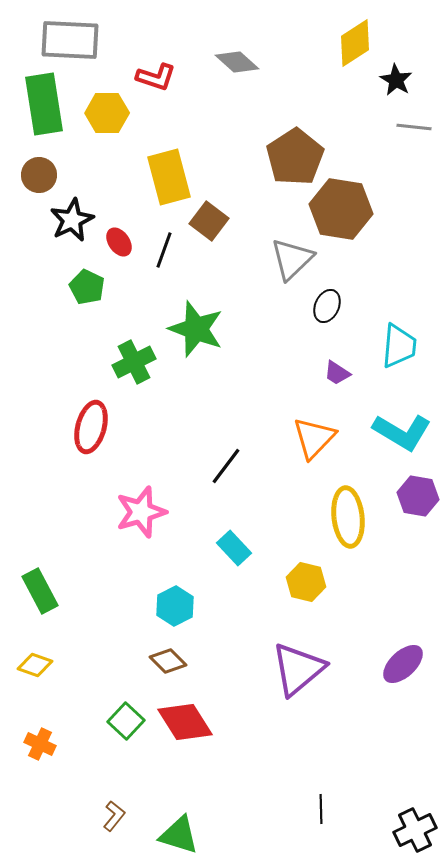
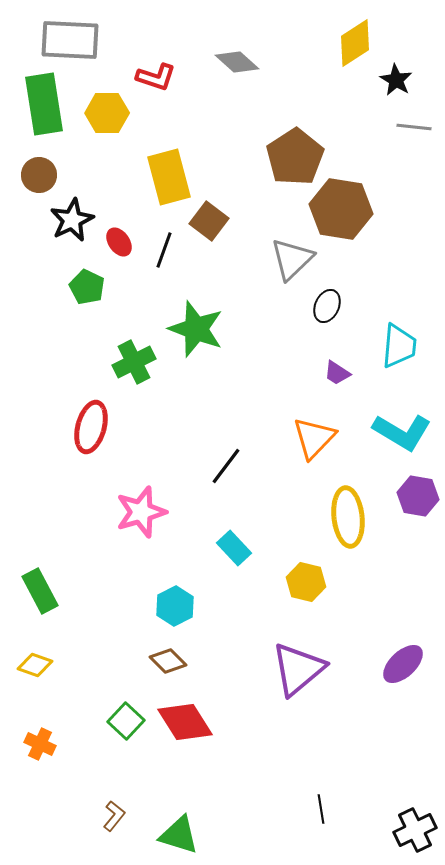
black line at (321, 809): rotated 8 degrees counterclockwise
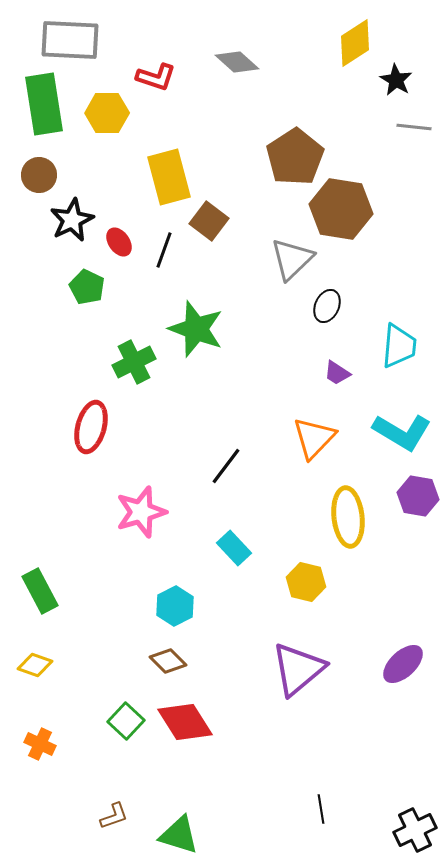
brown L-shape at (114, 816): rotated 32 degrees clockwise
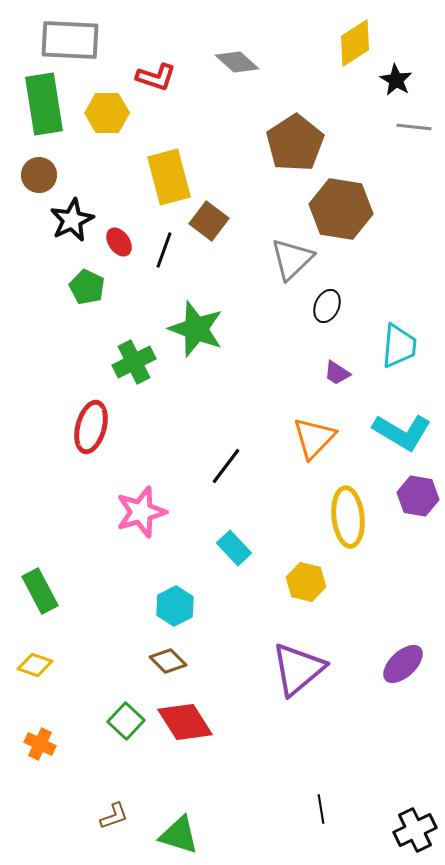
brown pentagon at (295, 157): moved 14 px up
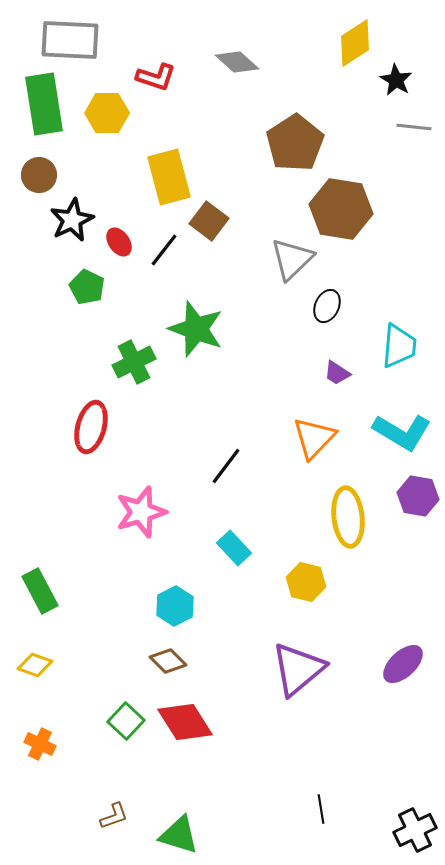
black line at (164, 250): rotated 18 degrees clockwise
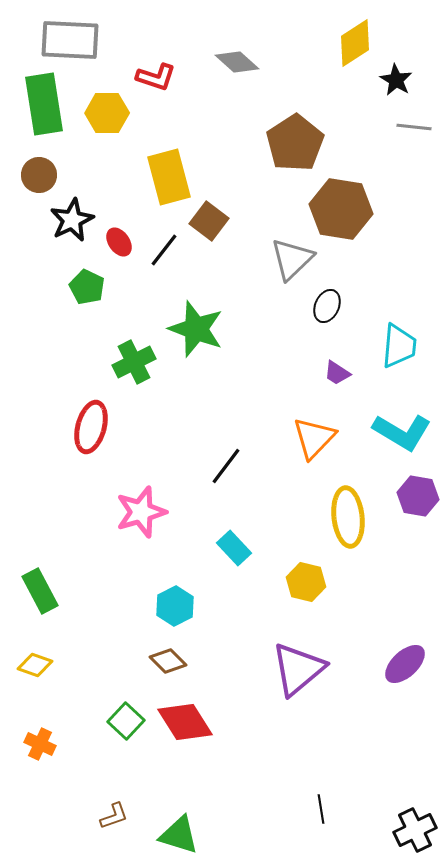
purple ellipse at (403, 664): moved 2 px right
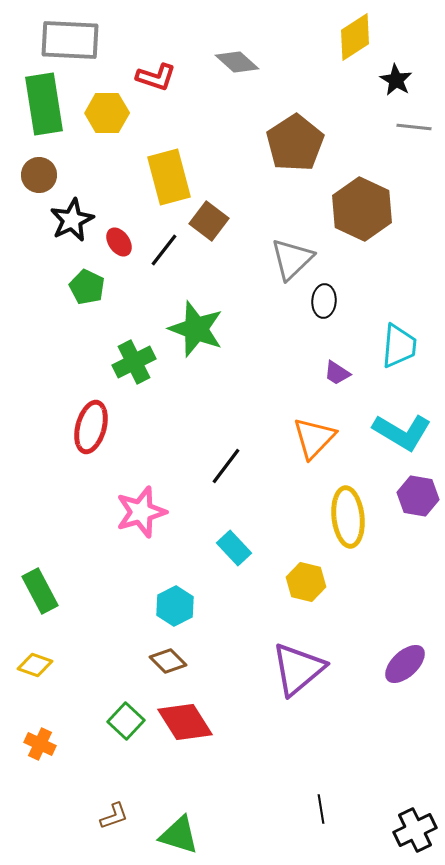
yellow diamond at (355, 43): moved 6 px up
brown hexagon at (341, 209): moved 21 px right; rotated 16 degrees clockwise
black ellipse at (327, 306): moved 3 px left, 5 px up; rotated 20 degrees counterclockwise
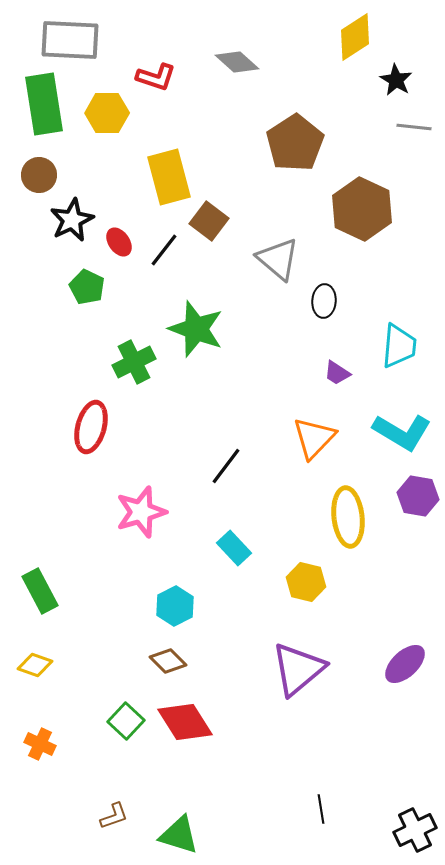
gray triangle at (292, 259): moved 14 px left; rotated 36 degrees counterclockwise
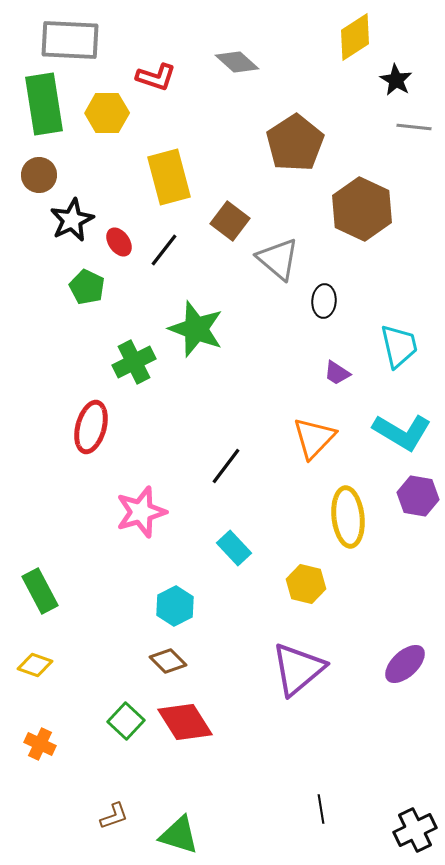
brown square at (209, 221): moved 21 px right
cyan trapezoid at (399, 346): rotated 18 degrees counterclockwise
yellow hexagon at (306, 582): moved 2 px down
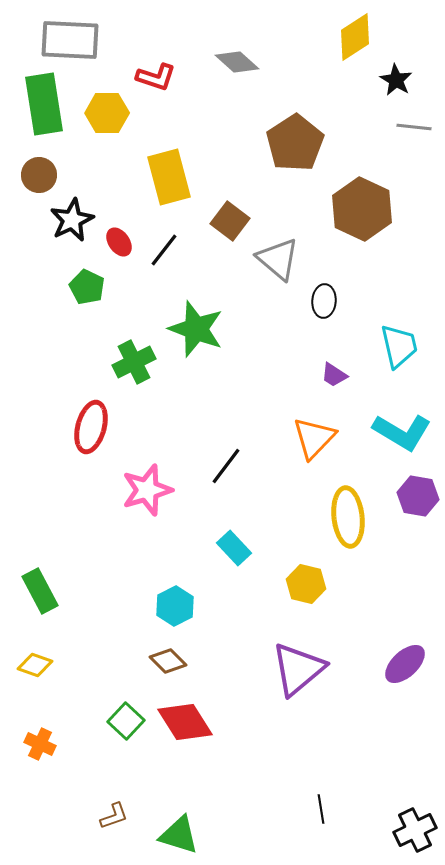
purple trapezoid at (337, 373): moved 3 px left, 2 px down
pink star at (141, 512): moved 6 px right, 22 px up
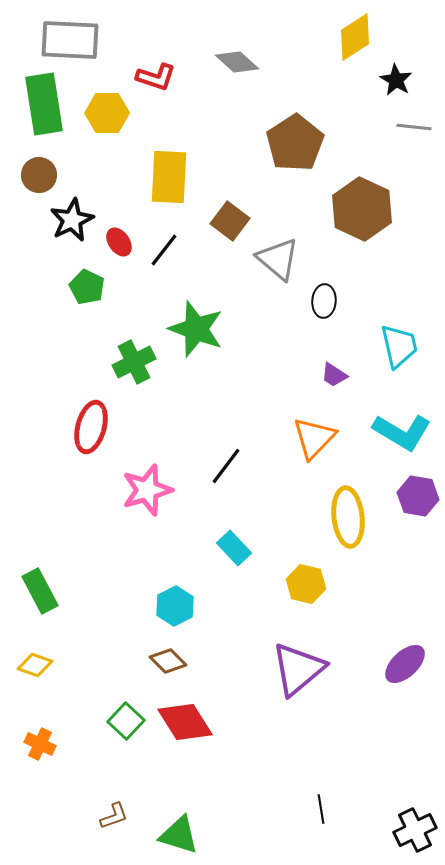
yellow rectangle at (169, 177): rotated 18 degrees clockwise
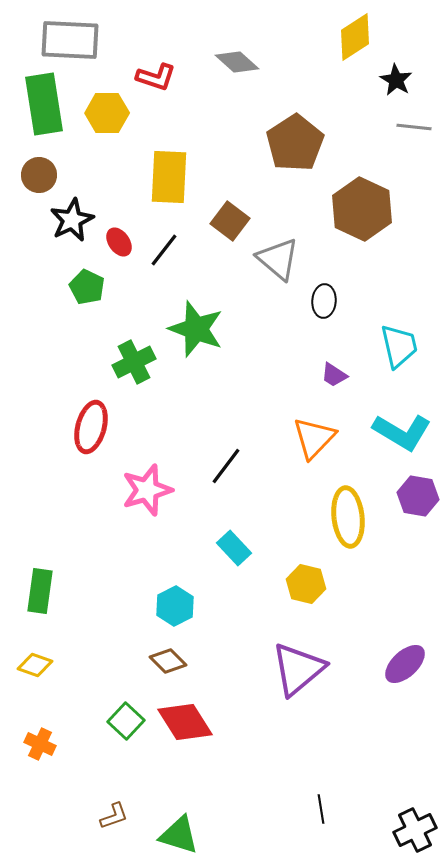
green rectangle at (40, 591): rotated 36 degrees clockwise
